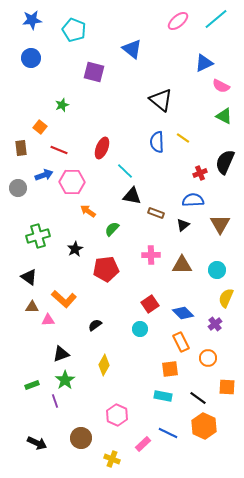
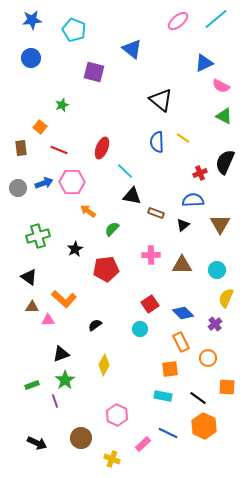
blue arrow at (44, 175): moved 8 px down
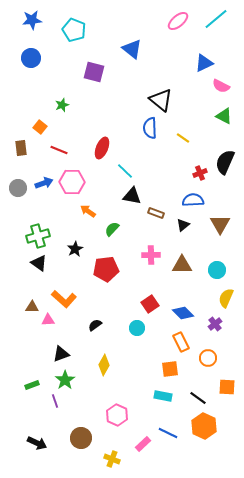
blue semicircle at (157, 142): moved 7 px left, 14 px up
black triangle at (29, 277): moved 10 px right, 14 px up
cyan circle at (140, 329): moved 3 px left, 1 px up
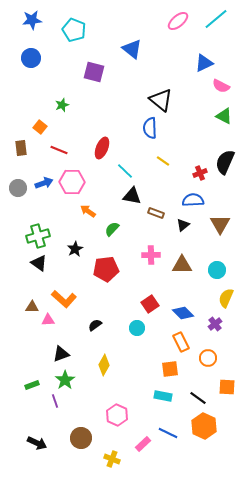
yellow line at (183, 138): moved 20 px left, 23 px down
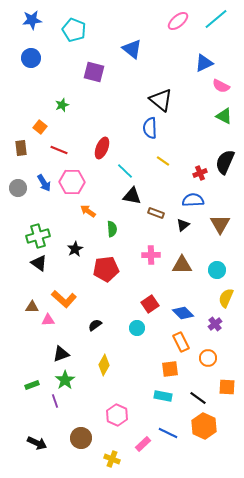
blue arrow at (44, 183): rotated 78 degrees clockwise
green semicircle at (112, 229): rotated 133 degrees clockwise
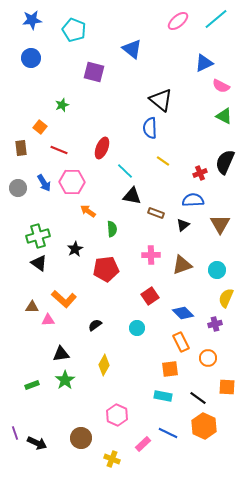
brown triangle at (182, 265): rotated 20 degrees counterclockwise
red square at (150, 304): moved 8 px up
purple cross at (215, 324): rotated 24 degrees clockwise
black triangle at (61, 354): rotated 12 degrees clockwise
purple line at (55, 401): moved 40 px left, 32 px down
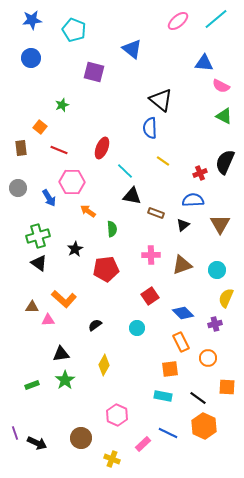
blue triangle at (204, 63): rotated 30 degrees clockwise
blue arrow at (44, 183): moved 5 px right, 15 px down
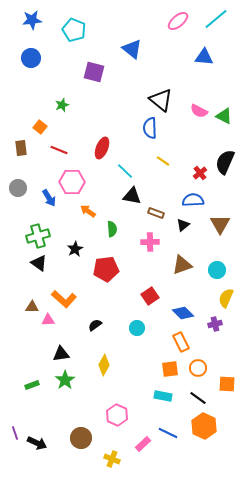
blue triangle at (204, 63): moved 6 px up
pink semicircle at (221, 86): moved 22 px left, 25 px down
red cross at (200, 173): rotated 16 degrees counterclockwise
pink cross at (151, 255): moved 1 px left, 13 px up
orange circle at (208, 358): moved 10 px left, 10 px down
orange square at (227, 387): moved 3 px up
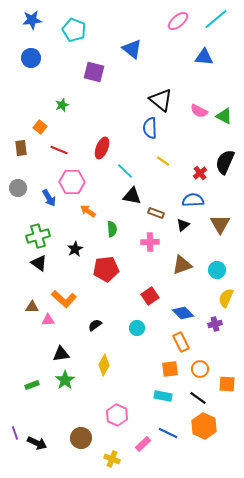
orange circle at (198, 368): moved 2 px right, 1 px down
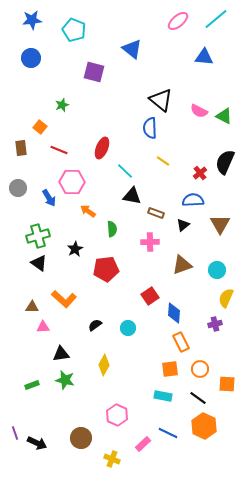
blue diamond at (183, 313): moved 9 px left; rotated 50 degrees clockwise
pink triangle at (48, 320): moved 5 px left, 7 px down
cyan circle at (137, 328): moved 9 px left
green star at (65, 380): rotated 24 degrees counterclockwise
